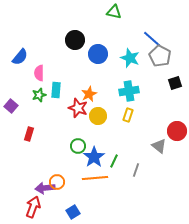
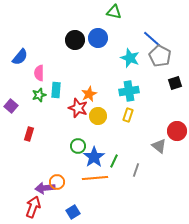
blue circle: moved 16 px up
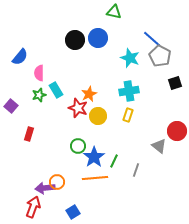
cyan rectangle: rotated 35 degrees counterclockwise
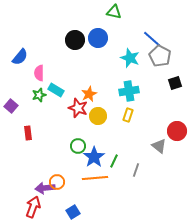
cyan rectangle: rotated 28 degrees counterclockwise
red rectangle: moved 1 px left, 1 px up; rotated 24 degrees counterclockwise
